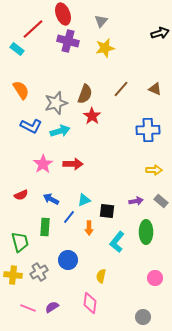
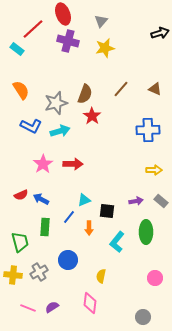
blue arrow: moved 10 px left
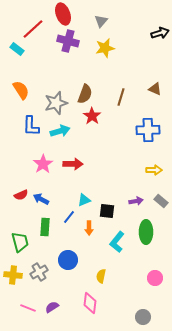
brown line: moved 8 px down; rotated 24 degrees counterclockwise
blue L-shape: rotated 65 degrees clockwise
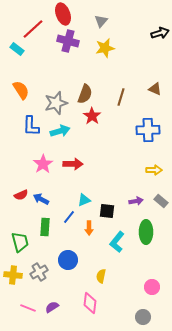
pink circle: moved 3 px left, 9 px down
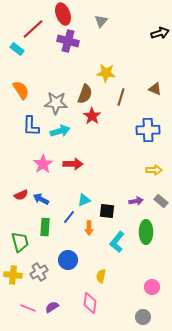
yellow star: moved 1 px right, 25 px down; rotated 18 degrees clockwise
gray star: rotated 20 degrees clockwise
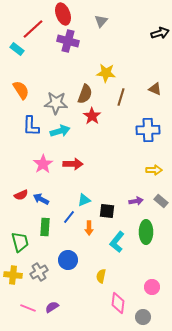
pink diamond: moved 28 px right
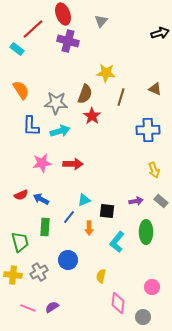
pink star: moved 1 px left, 1 px up; rotated 24 degrees clockwise
yellow arrow: rotated 70 degrees clockwise
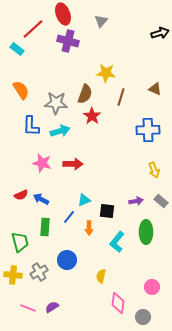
pink star: rotated 24 degrees clockwise
blue circle: moved 1 px left
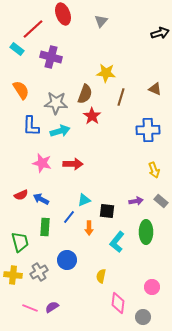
purple cross: moved 17 px left, 16 px down
pink line: moved 2 px right
